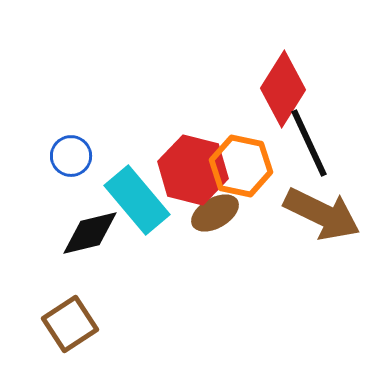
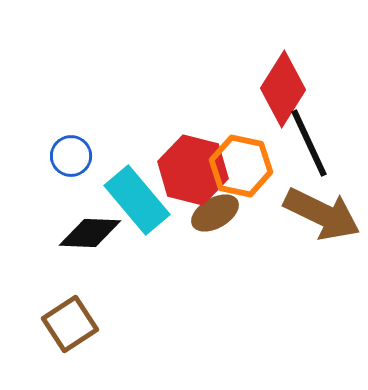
black diamond: rotated 16 degrees clockwise
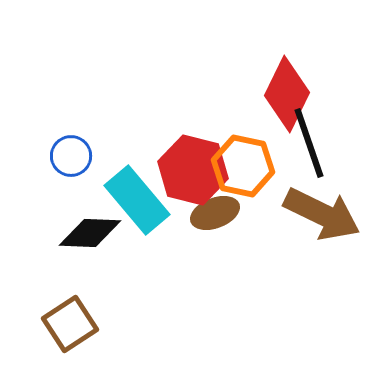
red diamond: moved 4 px right, 5 px down; rotated 6 degrees counterclockwise
black line: rotated 6 degrees clockwise
orange hexagon: moved 2 px right
brown ellipse: rotated 9 degrees clockwise
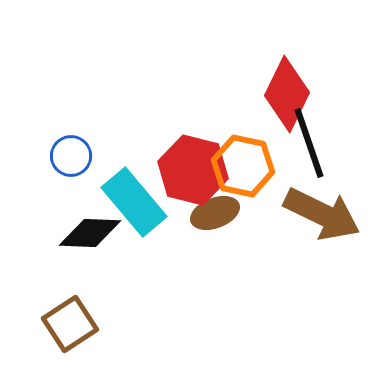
cyan rectangle: moved 3 px left, 2 px down
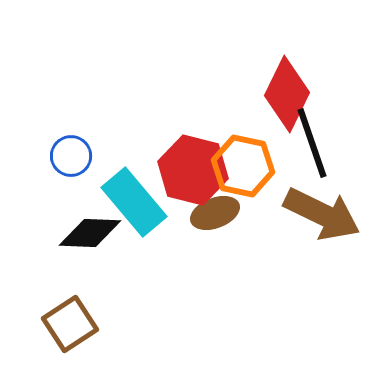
black line: moved 3 px right
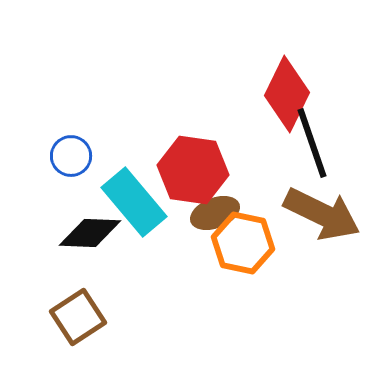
orange hexagon: moved 77 px down
red hexagon: rotated 6 degrees counterclockwise
brown square: moved 8 px right, 7 px up
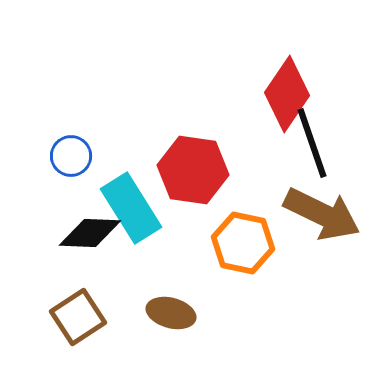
red diamond: rotated 8 degrees clockwise
cyan rectangle: moved 3 px left, 6 px down; rotated 8 degrees clockwise
brown ellipse: moved 44 px left, 100 px down; rotated 36 degrees clockwise
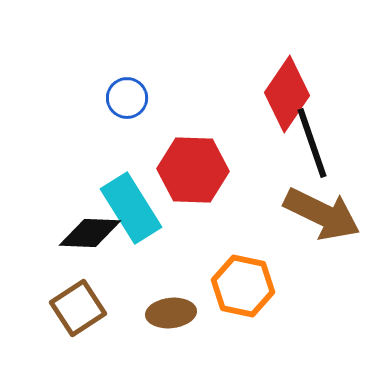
blue circle: moved 56 px right, 58 px up
red hexagon: rotated 6 degrees counterclockwise
orange hexagon: moved 43 px down
brown ellipse: rotated 21 degrees counterclockwise
brown square: moved 9 px up
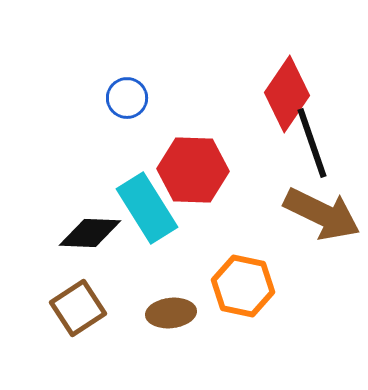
cyan rectangle: moved 16 px right
